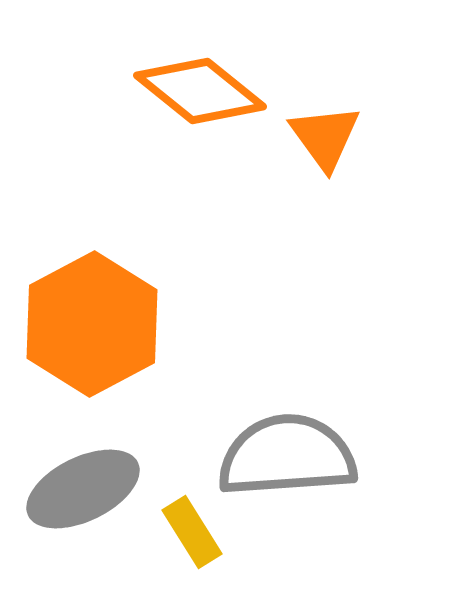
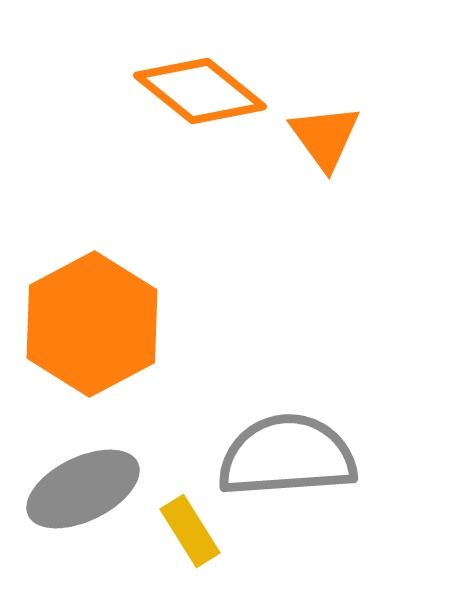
yellow rectangle: moved 2 px left, 1 px up
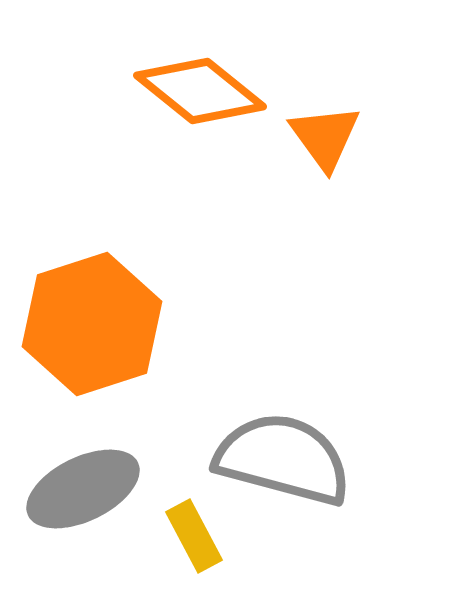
orange hexagon: rotated 10 degrees clockwise
gray semicircle: moved 4 px left, 3 px down; rotated 19 degrees clockwise
yellow rectangle: moved 4 px right, 5 px down; rotated 4 degrees clockwise
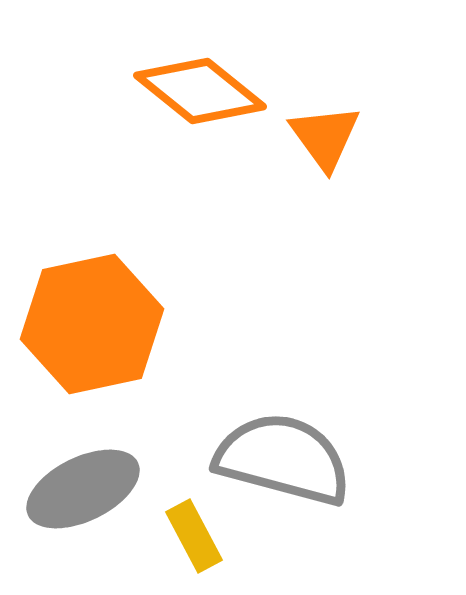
orange hexagon: rotated 6 degrees clockwise
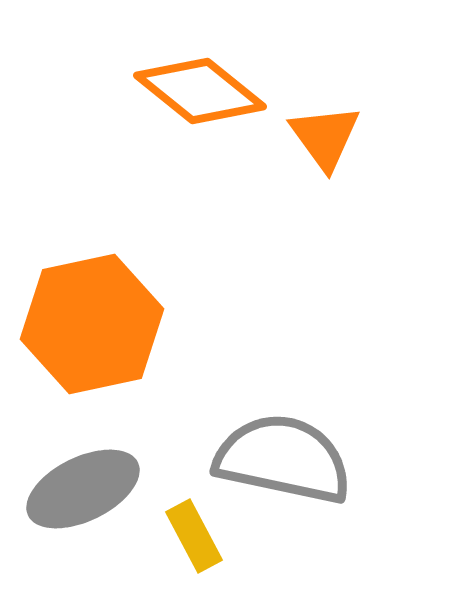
gray semicircle: rotated 3 degrees counterclockwise
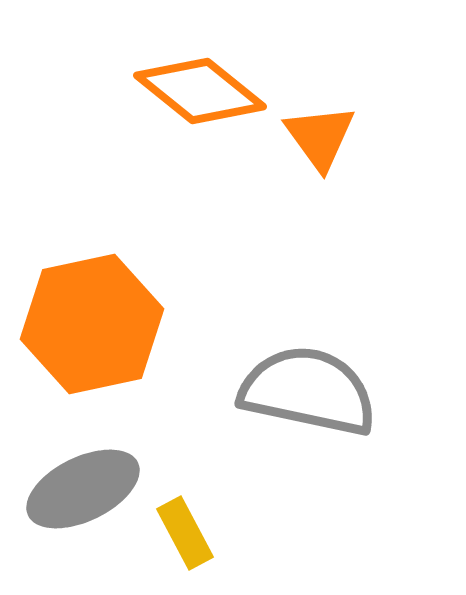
orange triangle: moved 5 px left
gray semicircle: moved 25 px right, 68 px up
yellow rectangle: moved 9 px left, 3 px up
